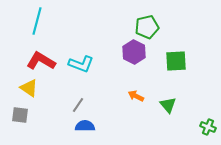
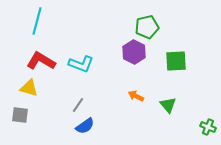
yellow triangle: rotated 18 degrees counterclockwise
blue semicircle: rotated 144 degrees clockwise
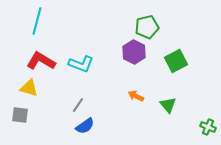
green square: rotated 25 degrees counterclockwise
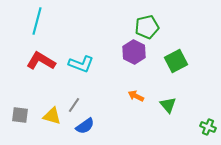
yellow triangle: moved 23 px right, 28 px down
gray line: moved 4 px left
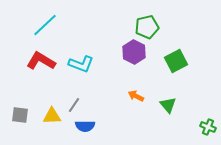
cyan line: moved 8 px right, 4 px down; rotated 32 degrees clockwise
yellow triangle: rotated 18 degrees counterclockwise
blue semicircle: rotated 36 degrees clockwise
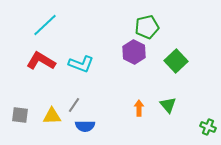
green square: rotated 15 degrees counterclockwise
orange arrow: moved 3 px right, 12 px down; rotated 63 degrees clockwise
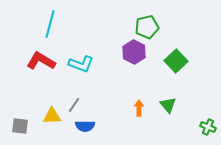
cyan line: moved 5 px right, 1 px up; rotated 32 degrees counterclockwise
gray square: moved 11 px down
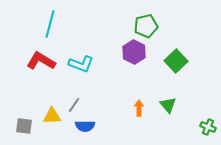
green pentagon: moved 1 px left, 1 px up
gray square: moved 4 px right
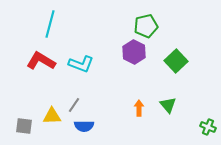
blue semicircle: moved 1 px left
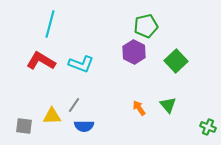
orange arrow: rotated 35 degrees counterclockwise
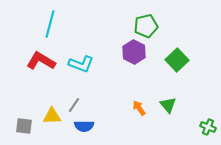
green square: moved 1 px right, 1 px up
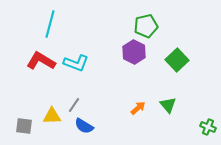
cyan L-shape: moved 5 px left, 1 px up
orange arrow: moved 1 px left; rotated 84 degrees clockwise
blue semicircle: rotated 30 degrees clockwise
